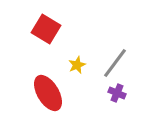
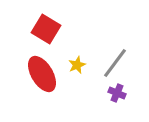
red ellipse: moved 6 px left, 19 px up
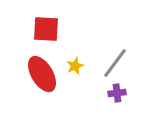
red square: rotated 28 degrees counterclockwise
yellow star: moved 2 px left, 1 px down
purple cross: rotated 30 degrees counterclockwise
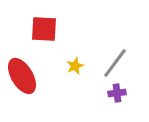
red square: moved 2 px left
red ellipse: moved 20 px left, 2 px down
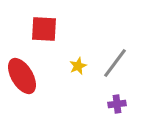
yellow star: moved 3 px right
purple cross: moved 11 px down
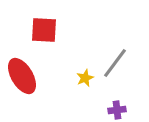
red square: moved 1 px down
yellow star: moved 7 px right, 12 px down
purple cross: moved 6 px down
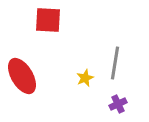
red square: moved 4 px right, 10 px up
gray line: rotated 28 degrees counterclockwise
purple cross: moved 1 px right, 6 px up; rotated 18 degrees counterclockwise
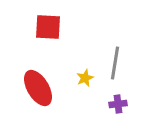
red square: moved 7 px down
red ellipse: moved 16 px right, 12 px down
purple cross: rotated 18 degrees clockwise
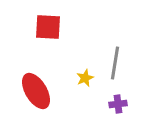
red ellipse: moved 2 px left, 3 px down
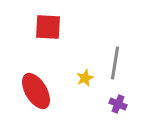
purple cross: rotated 30 degrees clockwise
